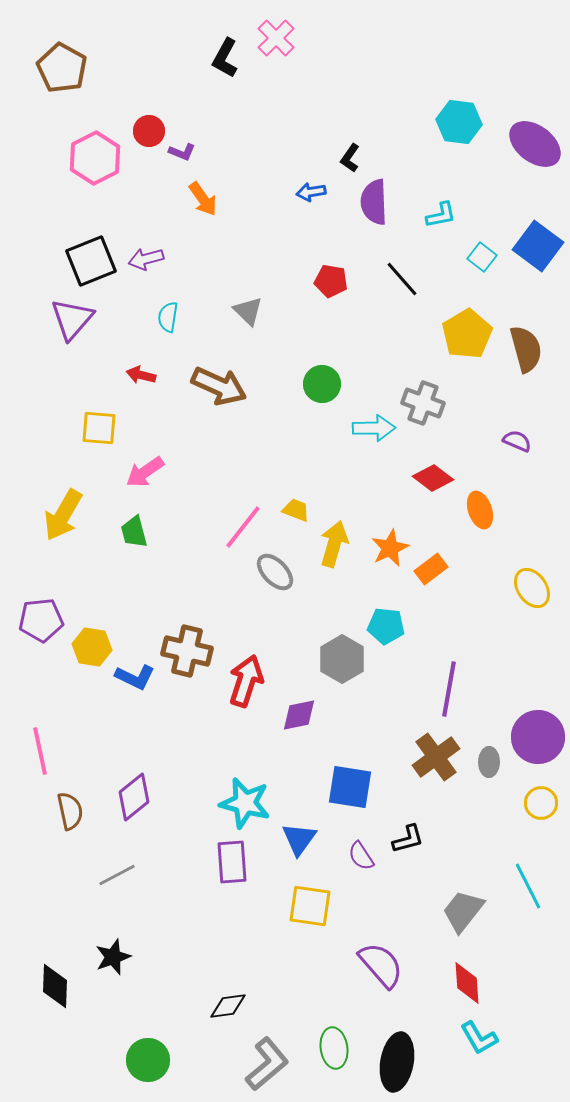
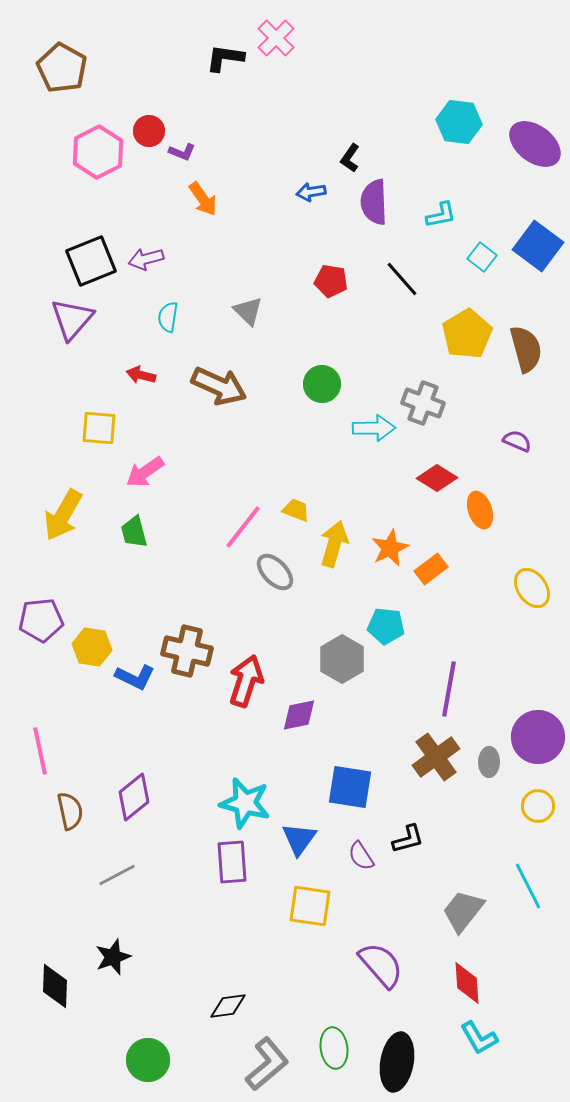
black L-shape at (225, 58): rotated 69 degrees clockwise
pink hexagon at (95, 158): moved 3 px right, 6 px up
red diamond at (433, 478): moved 4 px right; rotated 6 degrees counterclockwise
yellow circle at (541, 803): moved 3 px left, 3 px down
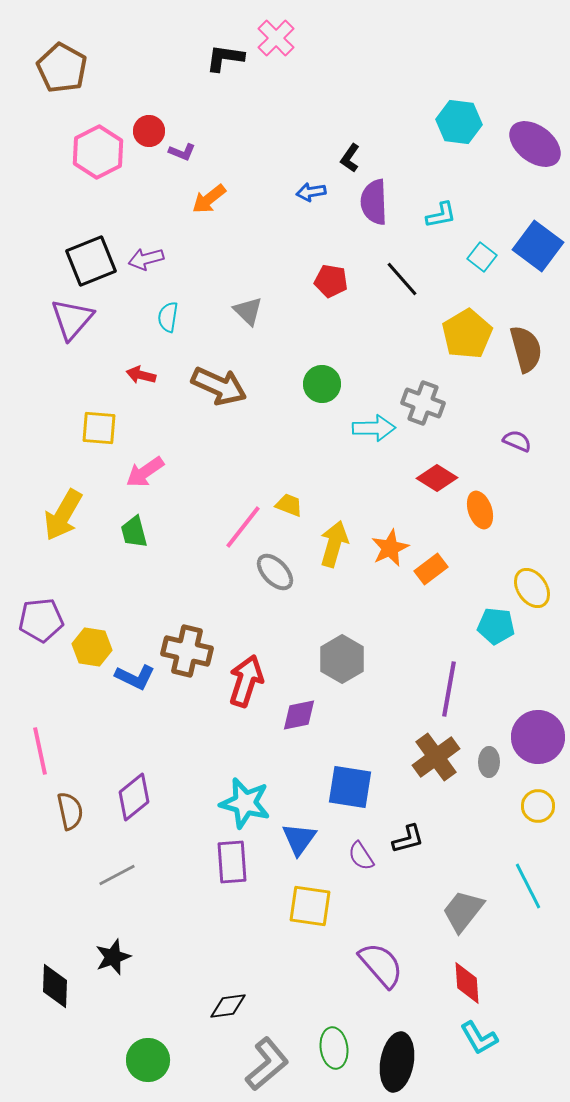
orange arrow at (203, 199): moved 6 px right; rotated 87 degrees clockwise
yellow trapezoid at (296, 510): moved 7 px left, 5 px up
cyan pentagon at (386, 626): moved 110 px right
